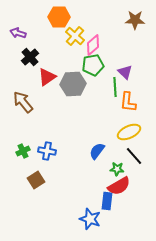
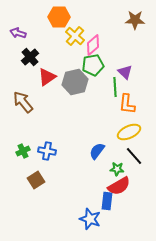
gray hexagon: moved 2 px right, 2 px up; rotated 10 degrees counterclockwise
orange L-shape: moved 1 px left, 2 px down
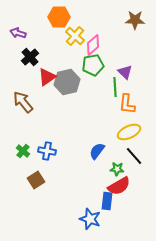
gray hexagon: moved 8 px left
green cross: rotated 24 degrees counterclockwise
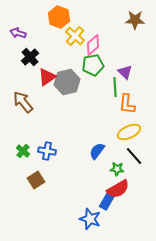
orange hexagon: rotated 20 degrees clockwise
red semicircle: moved 1 px left, 3 px down
blue rectangle: rotated 24 degrees clockwise
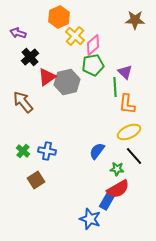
orange hexagon: rotated 15 degrees clockwise
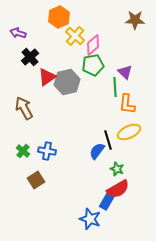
brown arrow: moved 1 px right, 6 px down; rotated 10 degrees clockwise
black line: moved 26 px left, 16 px up; rotated 24 degrees clockwise
green star: rotated 16 degrees clockwise
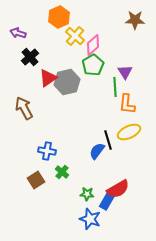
green pentagon: rotated 20 degrees counterclockwise
purple triangle: rotated 14 degrees clockwise
red triangle: moved 1 px right, 1 px down
green cross: moved 39 px right, 21 px down
green star: moved 30 px left, 25 px down; rotated 16 degrees counterclockwise
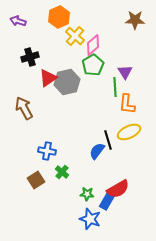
purple arrow: moved 12 px up
black cross: rotated 24 degrees clockwise
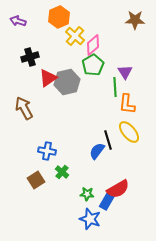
yellow ellipse: rotated 75 degrees clockwise
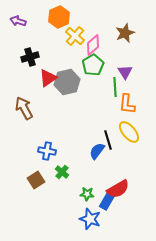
brown star: moved 10 px left, 13 px down; rotated 24 degrees counterclockwise
